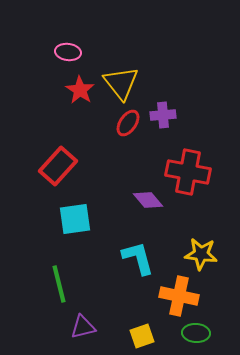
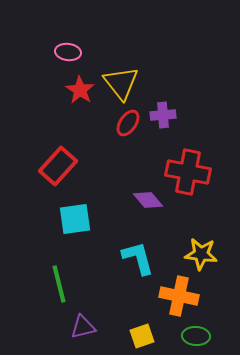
green ellipse: moved 3 px down
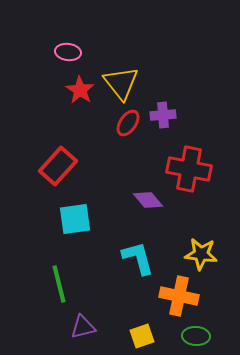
red cross: moved 1 px right, 3 px up
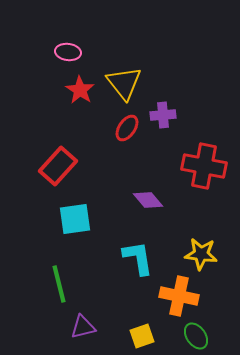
yellow triangle: moved 3 px right
red ellipse: moved 1 px left, 5 px down
red cross: moved 15 px right, 3 px up
cyan L-shape: rotated 6 degrees clockwise
green ellipse: rotated 52 degrees clockwise
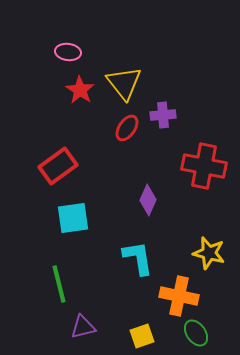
red rectangle: rotated 12 degrees clockwise
purple diamond: rotated 64 degrees clockwise
cyan square: moved 2 px left, 1 px up
yellow star: moved 8 px right, 1 px up; rotated 8 degrees clockwise
green ellipse: moved 3 px up
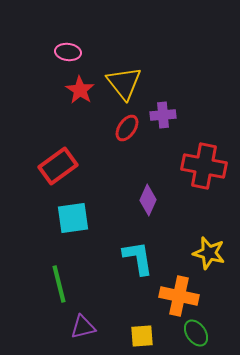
yellow square: rotated 15 degrees clockwise
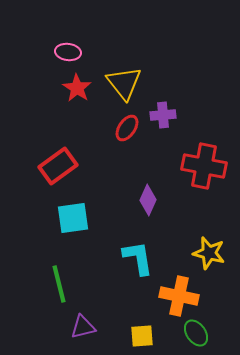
red star: moved 3 px left, 2 px up
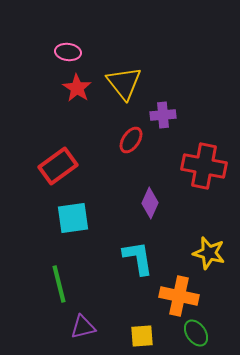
red ellipse: moved 4 px right, 12 px down
purple diamond: moved 2 px right, 3 px down
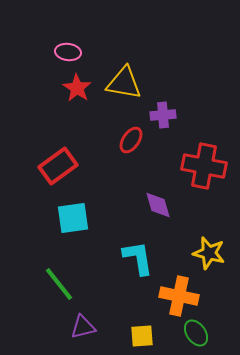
yellow triangle: rotated 42 degrees counterclockwise
purple diamond: moved 8 px right, 2 px down; rotated 40 degrees counterclockwise
green line: rotated 24 degrees counterclockwise
